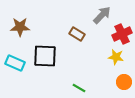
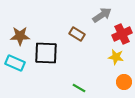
gray arrow: rotated 12 degrees clockwise
brown star: moved 9 px down
black square: moved 1 px right, 3 px up
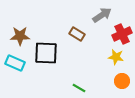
orange circle: moved 2 px left, 1 px up
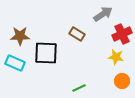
gray arrow: moved 1 px right, 1 px up
green line: rotated 56 degrees counterclockwise
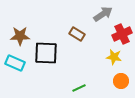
yellow star: moved 2 px left
orange circle: moved 1 px left
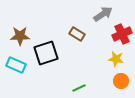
black square: rotated 20 degrees counterclockwise
yellow star: moved 2 px right, 2 px down
cyan rectangle: moved 1 px right, 2 px down
